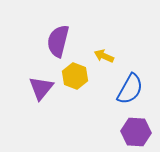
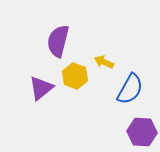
yellow arrow: moved 6 px down
purple triangle: rotated 12 degrees clockwise
purple hexagon: moved 6 px right
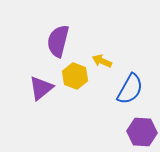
yellow arrow: moved 2 px left, 1 px up
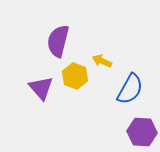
purple triangle: rotated 32 degrees counterclockwise
